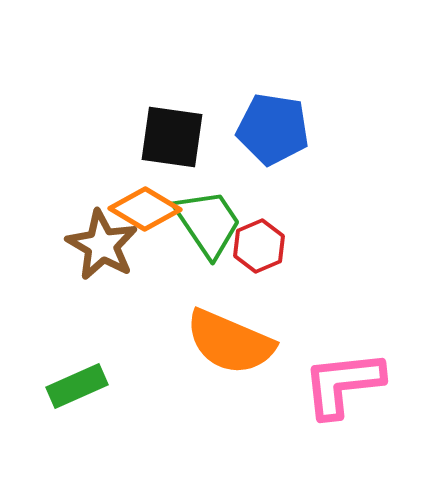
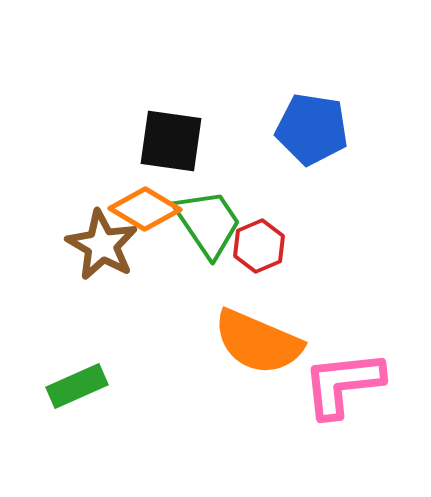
blue pentagon: moved 39 px right
black square: moved 1 px left, 4 px down
orange semicircle: moved 28 px right
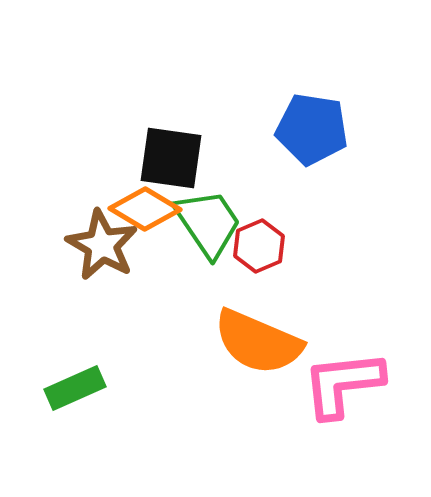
black square: moved 17 px down
green rectangle: moved 2 px left, 2 px down
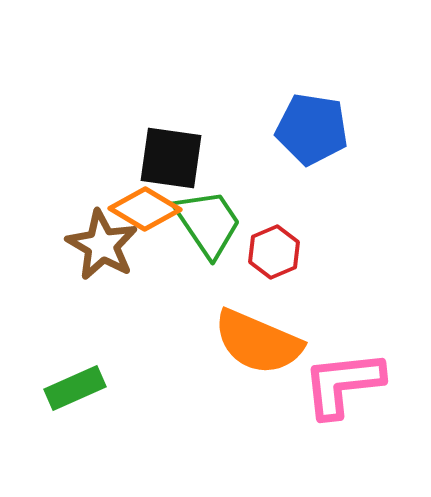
red hexagon: moved 15 px right, 6 px down
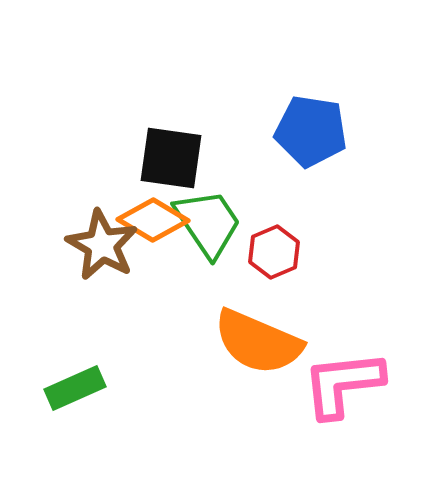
blue pentagon: moved 1 px left, 2 px down
orange diamond: moved 8 px right, 11 px down
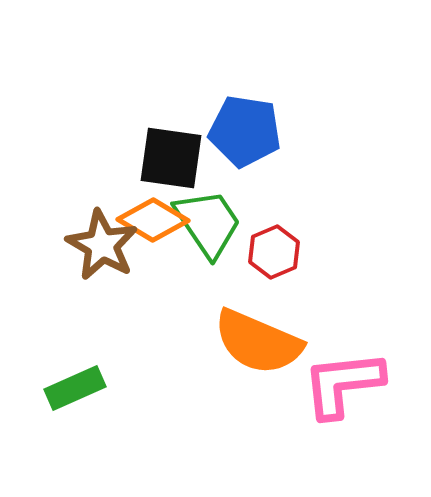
blue pentagon: moved 66 px left
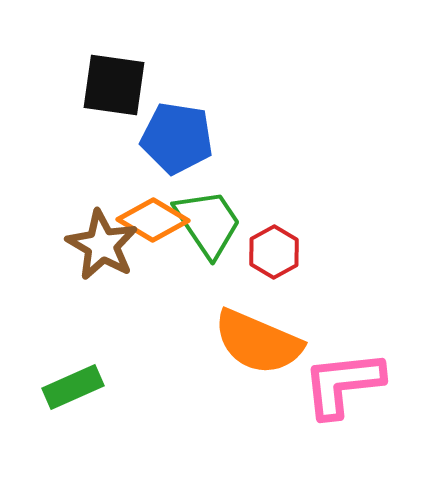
blue pentagon: moved 68 px left, 7 px down
black square: moved 57 px left, 73 px up
red hexagon: rotated 6 degrees counterclockwise
green rectangle: moved 2 px left, 1 px up
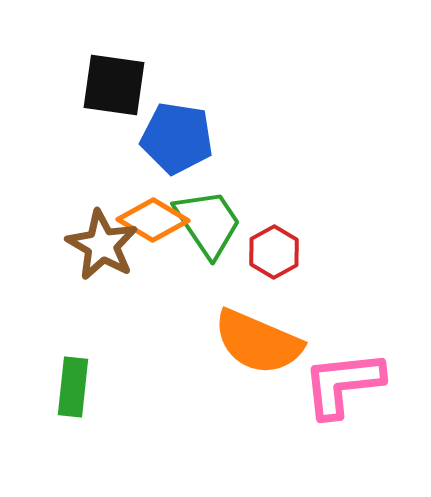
green rectangle: rotated 60 degrees counterclockwise
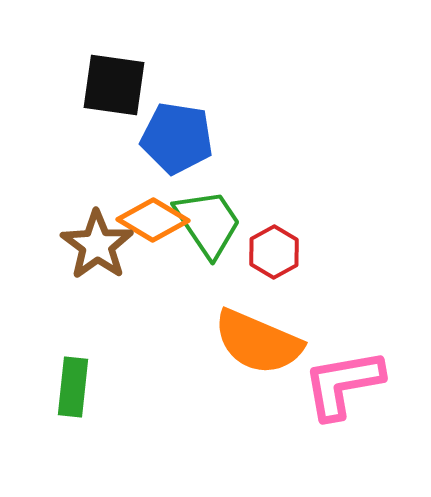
brown star: moved 5 px left; rotated 6 degrees clockwise
pink L-shape: rotated 4 degrees counterclockwise
